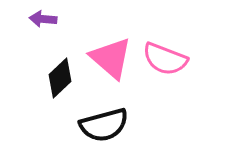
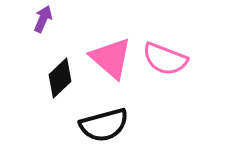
purple arrow: rotated 108 degrees clockwise
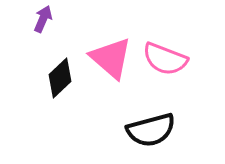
black semicircle: moved 47 px right, 5 px down
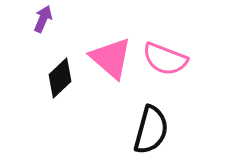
black semicircle: rotated 60 degrees counterclockwise
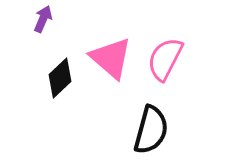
pink semicircle: rotated 96 degrees clockwise
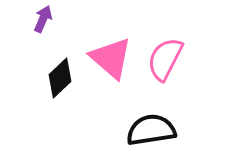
black semicircle: rotated 114 degrees counterclockwise
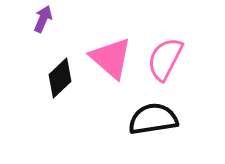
black semicircle: moved 2 px right, 11 px up
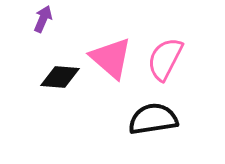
black diamond: moved 1 px up; rotated 48 degrees clockwise
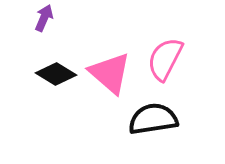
purple arrow: moved 1 px right, 1 px up
pink triangle: moved 1 px left, 15 px down
black diamond: moved 4 px left, 3 px up; rotated 27 degrees clockwise
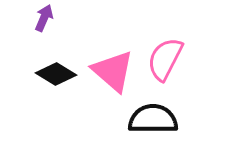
pink triangle: moved 3 px right, 2 px up
black semicircle: rotated 9 degrees clockwise
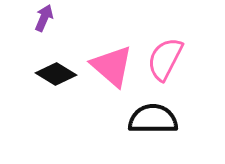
pink triangle: moved 1 px left, 5 px up
